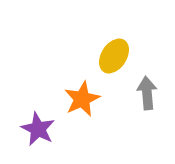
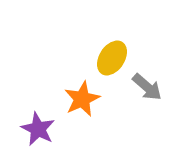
yellow ellipse: moved 2 px left, 2 px down
gray arrow: moved 6 px up; rotated 136 degrees clockwise
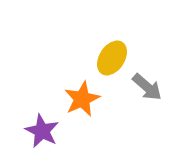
purple star: moved 4 px right, 2 px down
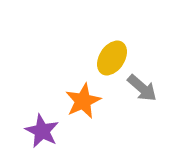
gray arrow: moved 5 px left, 1 px down
orange star: moved 1 px right, 2 px down
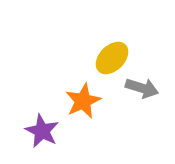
yellow ellipse: rotated 12 degrees clockwise
gray arrow: rotated 24 degrees counterclockwise
